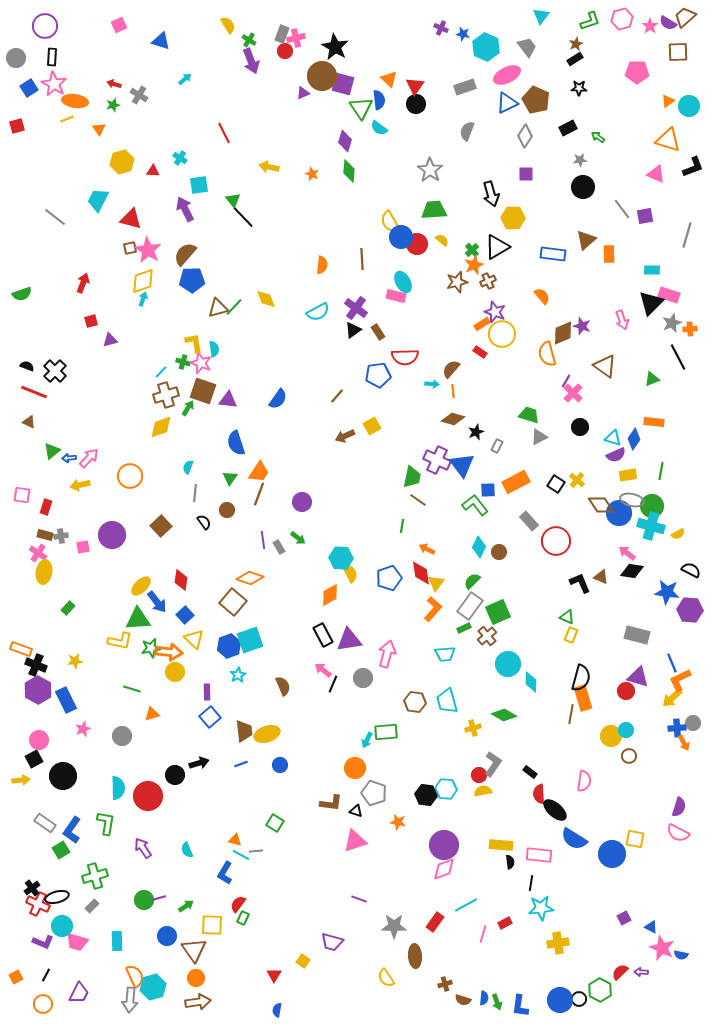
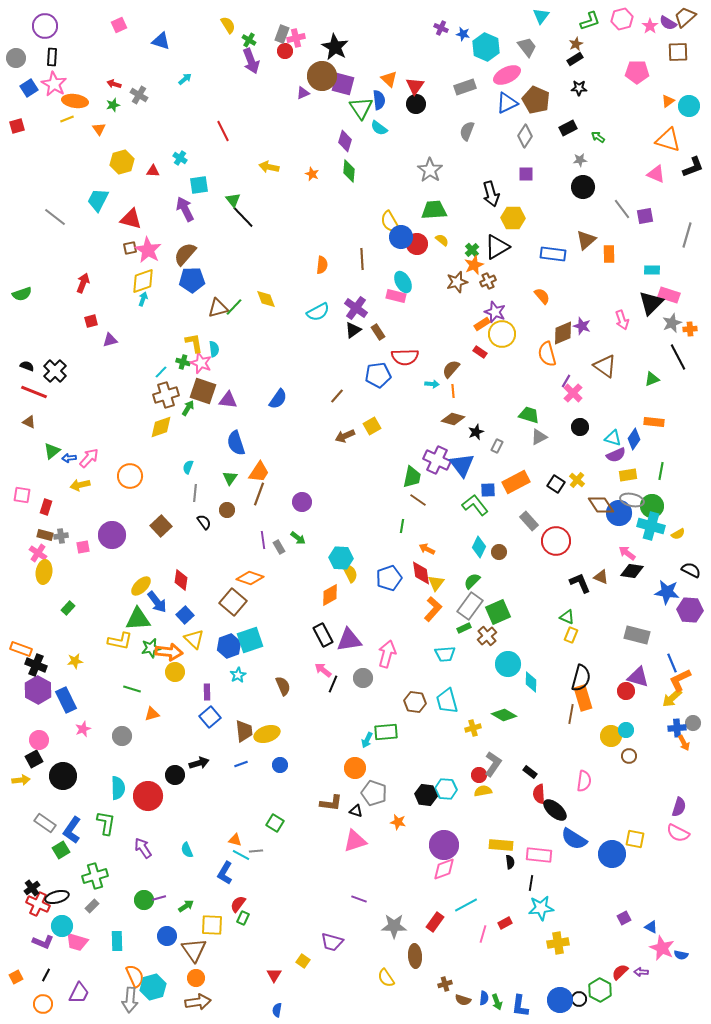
red line at (224, 133): moved 1 px left, 2 px up
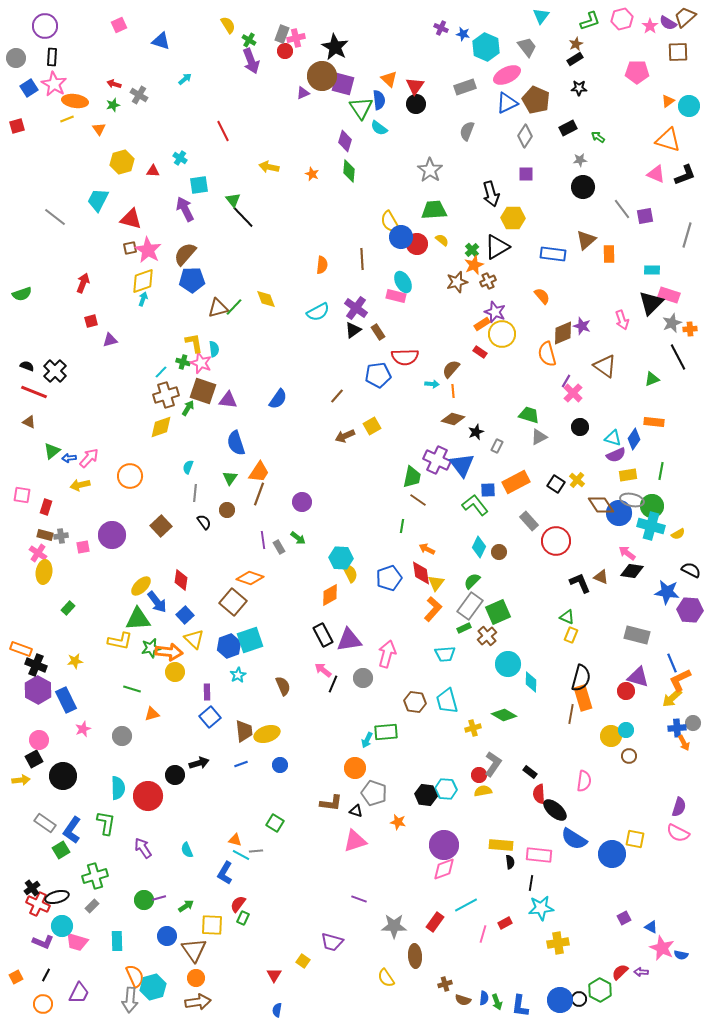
black L-shape at (693, 167): moved 8 px left, 8 px down
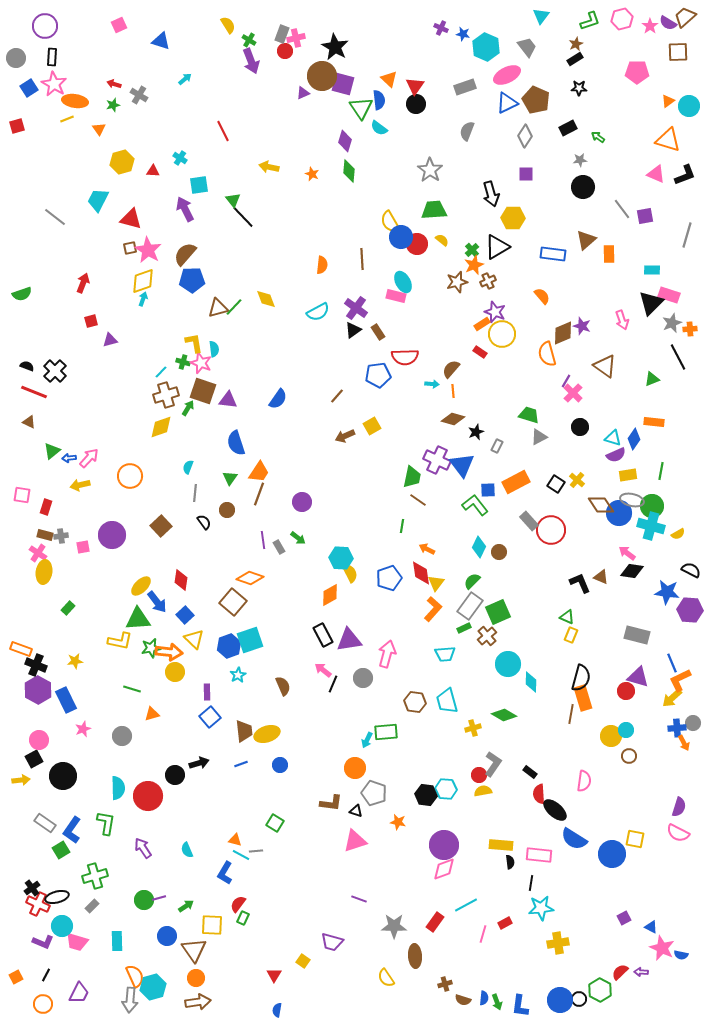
red circle at (556, 541): moved 5 px left, 11 px up
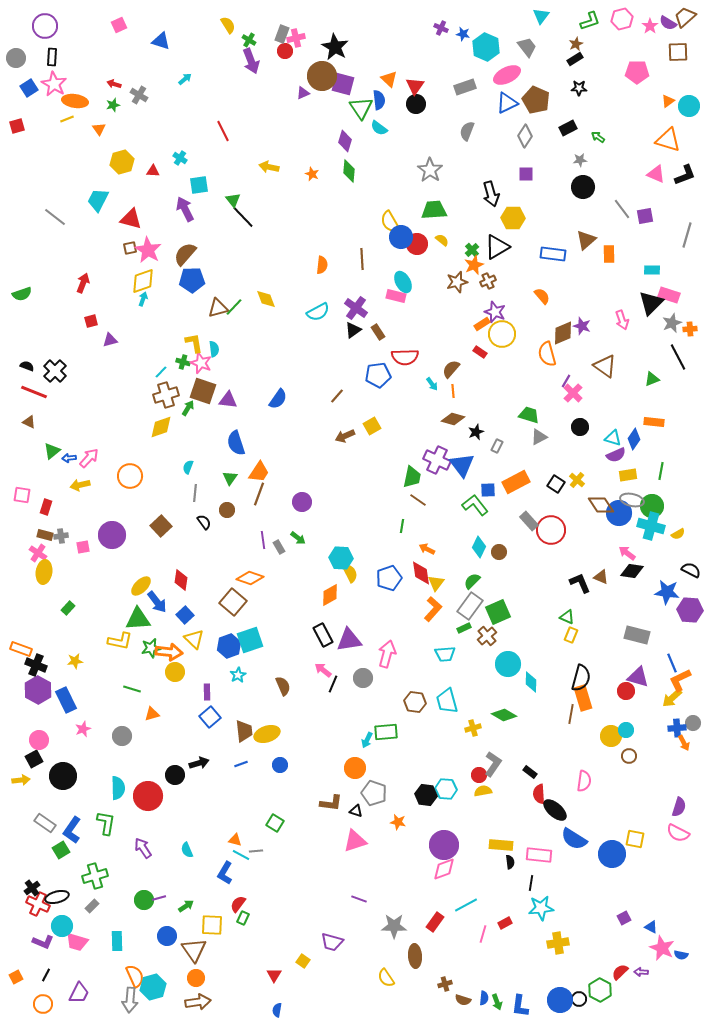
cyan arrow at (432, 384): rotated 48 degrees clockwise
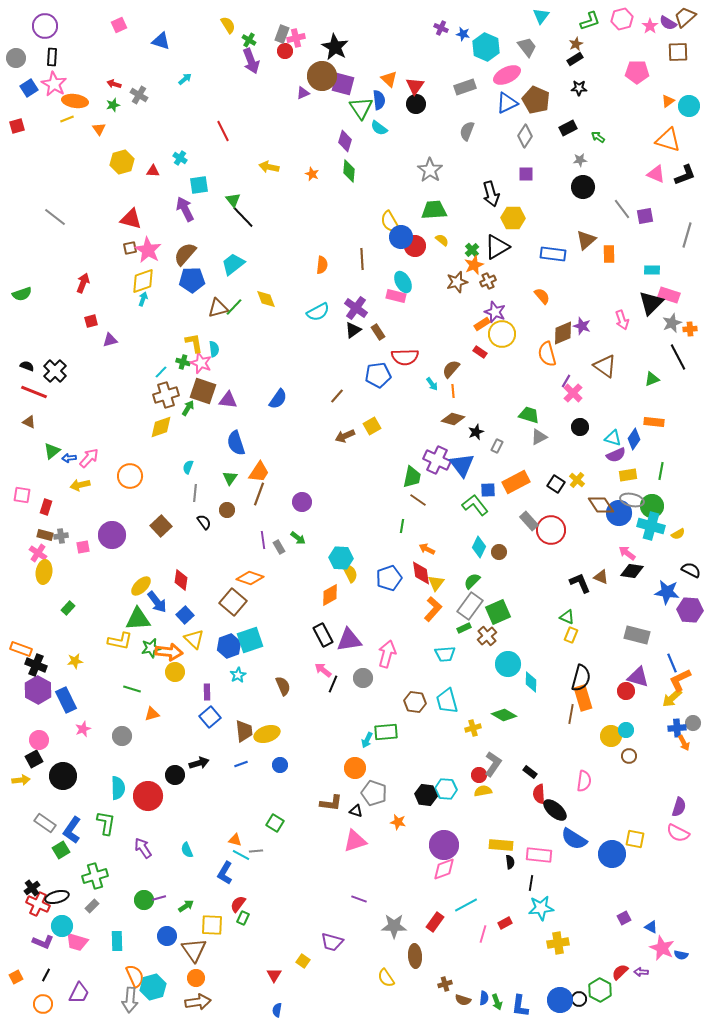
cyan trapezoid at (98, 200): moved 135 px right, 64 px down; rotated 25 degrees clockwise
red circle at (417, 244): moved 2 px left, 2 px down
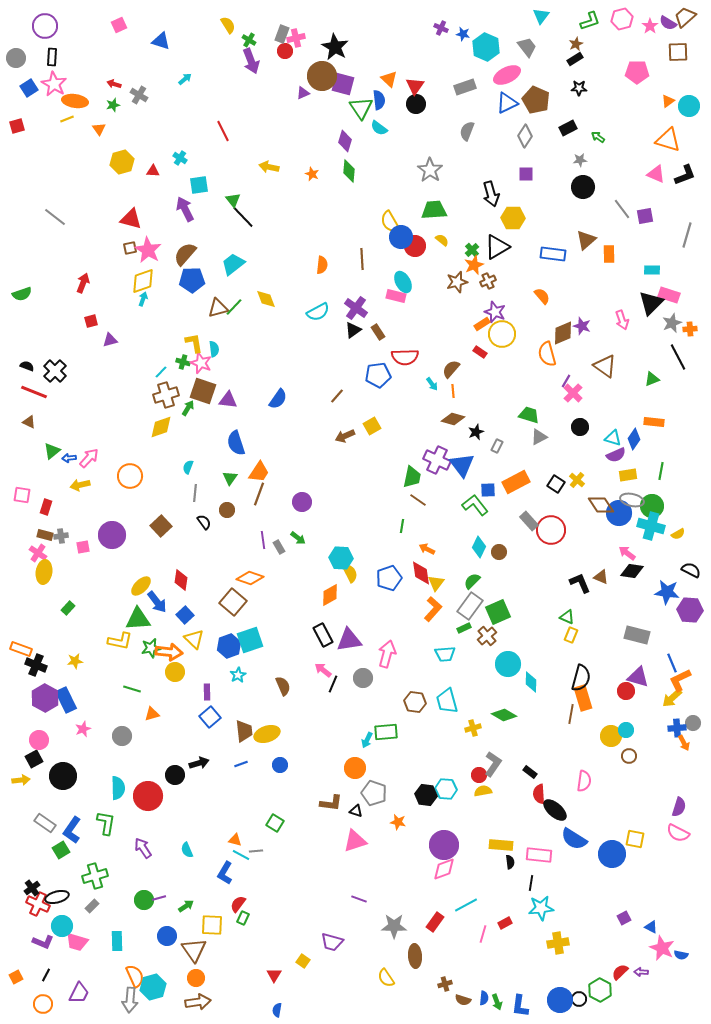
purple hexagon at (38, 690): moved 7 px right, 8 px down
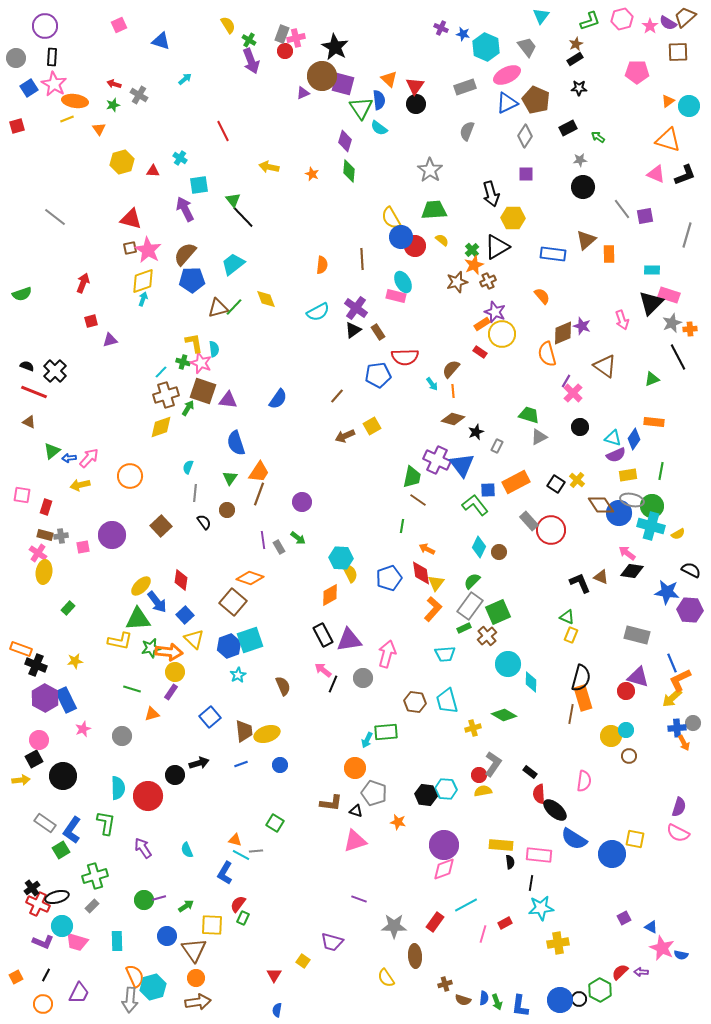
yellow semicircle at (390, 222): moved 1 px right, 4 px up
purple rectangle at (207, 692): moved 36 px left; rotated 35 degrees clockwise
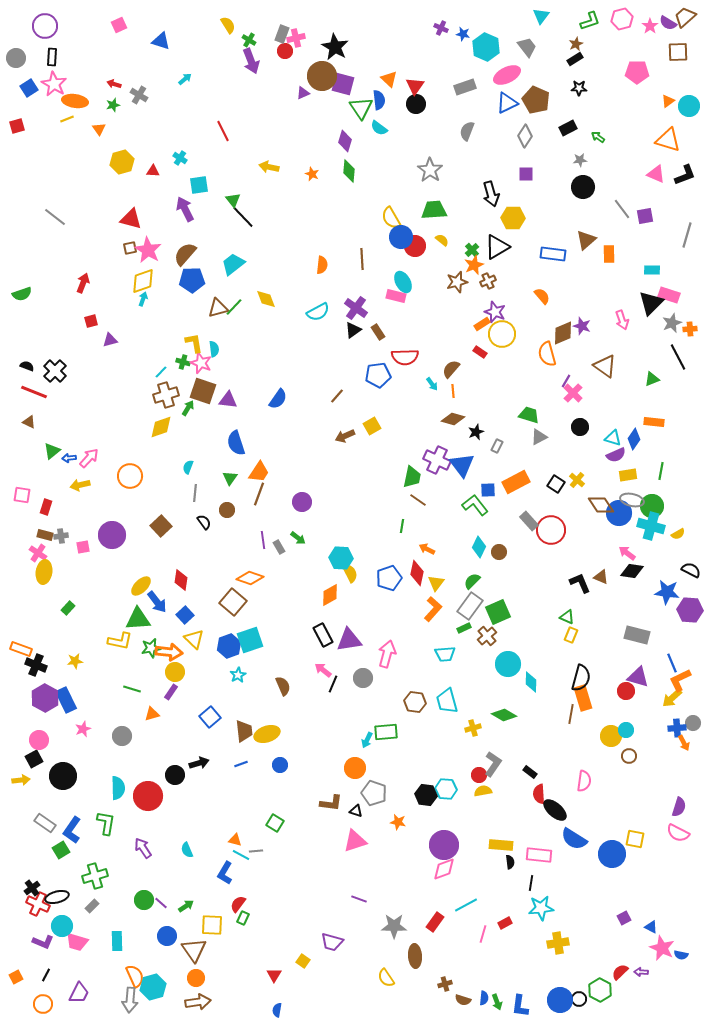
red diamond at (421, 573): moved 4 px left; rotated 20 degrees clockwise
purple line at (159, 898): moved 2 px right, 5 px down; rotated 56 degrees clockwise
